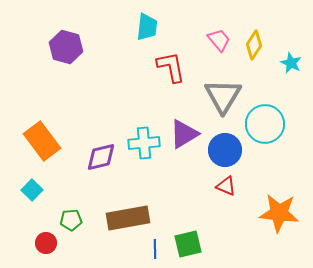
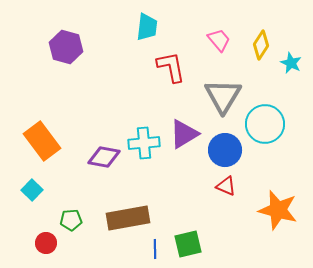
yellow diamond: moved 7 px right
purple diamond: moved 3 px right; rotated 24 degrees clockwise
orange star: moved 1 px left, 3 px up; rotated 9 degrees clockwise
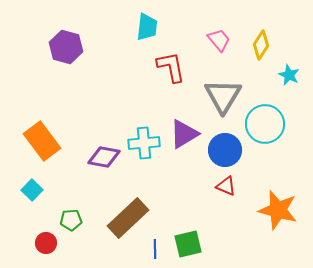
cyan star: moved 2 px left, 12 px down
brown rectangle: rotated 33 degrees counterclockwise
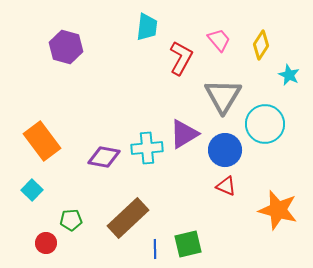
red L-shape: moved 10 px right, 9 px up; rotated 40 degrees clockwise
cyan cross: moved 3 px right, 5 px down
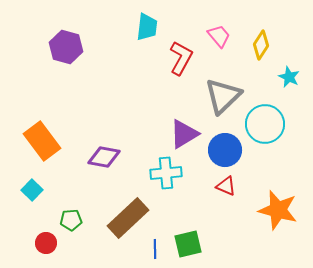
pink trapezoid: moved 4 px up
cyan star: moved 2 px down
gray triangle: rotated 15 degrees clockwise
cyan cross: moved 19 px right, 25 px down
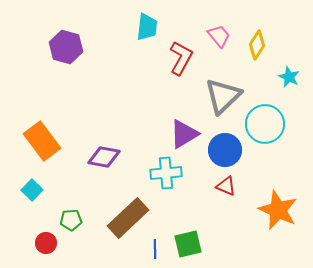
yellow diamond: moved 4 px left
orange star: rotated 9 degrees clockwise
